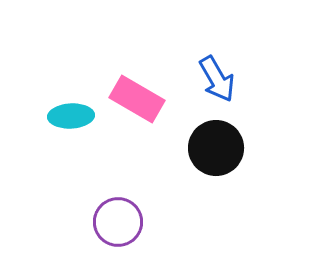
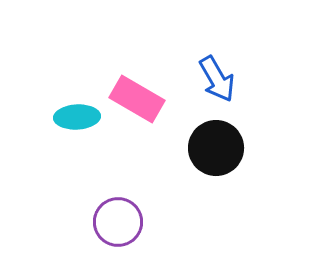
cyan ellipse: moved 6 px right, 1 px down
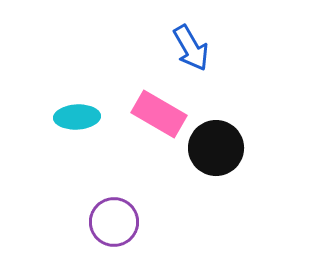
blue arrow: moved 26 px left, 31 px up
pink rectangle: moved 22 px right, 15 px down
purple circle: moved 4 px left
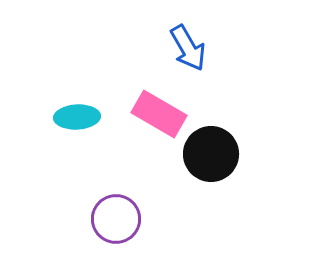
blue arrow: moved 3 px left
black circle: moved 5 px left, 6 px down
purple circle: moved 2 px right, 3 px up
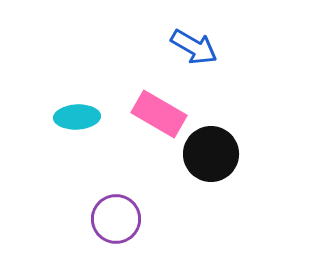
blue arrow: moved 6 px right, 1 px up; rotated 30 degrees counterclockwise
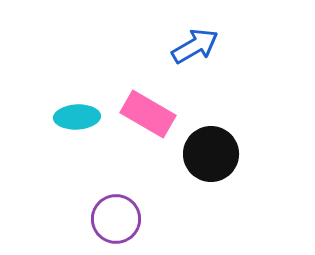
blue arrow: moved 1 px right, 1 px up; rotated 60 degrees counterclockwise
pink rectangle: moved 11 px left
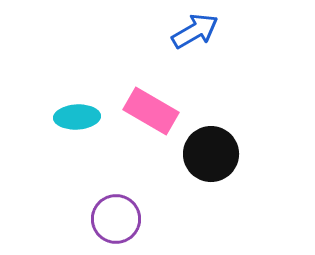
blue arrow: moved 15 px up
pink rectangle: moved 3 px right, 3 px up
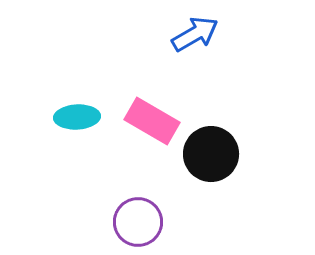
blue arrow: moved 3 px down
pink rectangle: moved 1 px right, 10 px down
purple circle: moved 22 px right, 3 px down
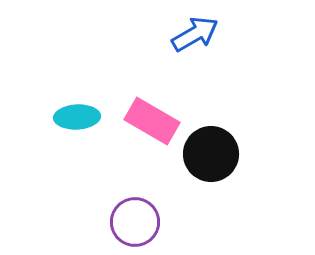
purple circle: moved 3 px left
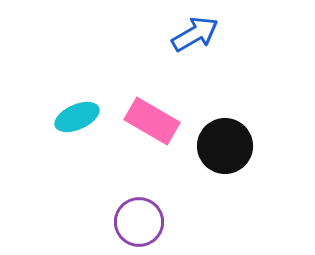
cyan ellipse: rotated 21 degrees counterclockwise
black circle: moved 14 px right, 8 px up
purple circle: moved 4 px right
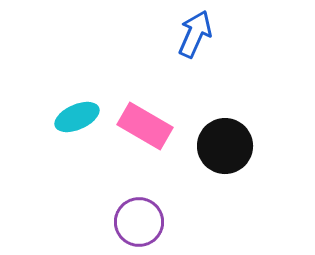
blue arrow: rotated 36 degrees counterclockwise
pink rectangle: moved 7 px left, 5 px down
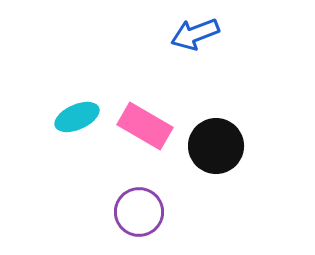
blue arrow: rotated 135 degrees counterclockwise
black circle: moved 9 px left
purple circle: moved 10 px up
